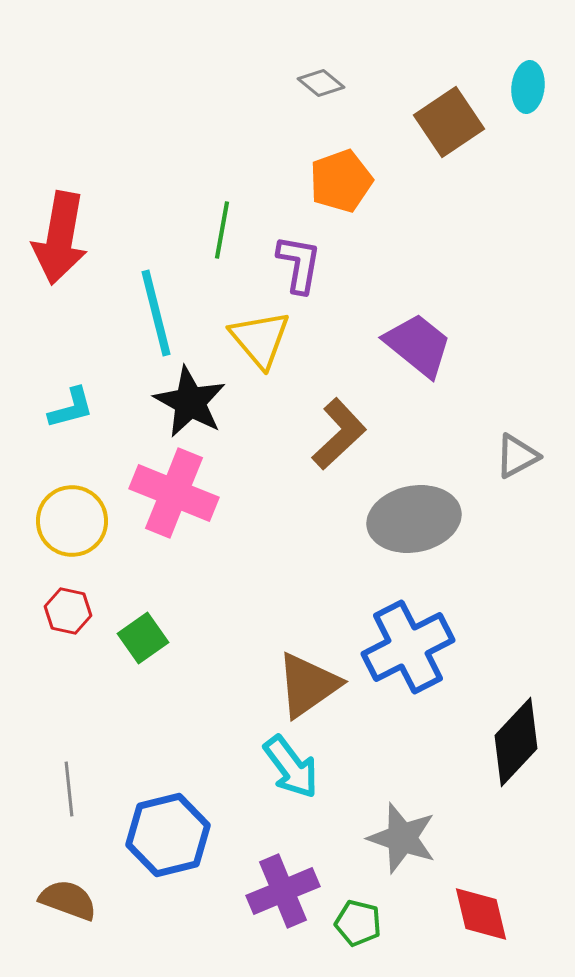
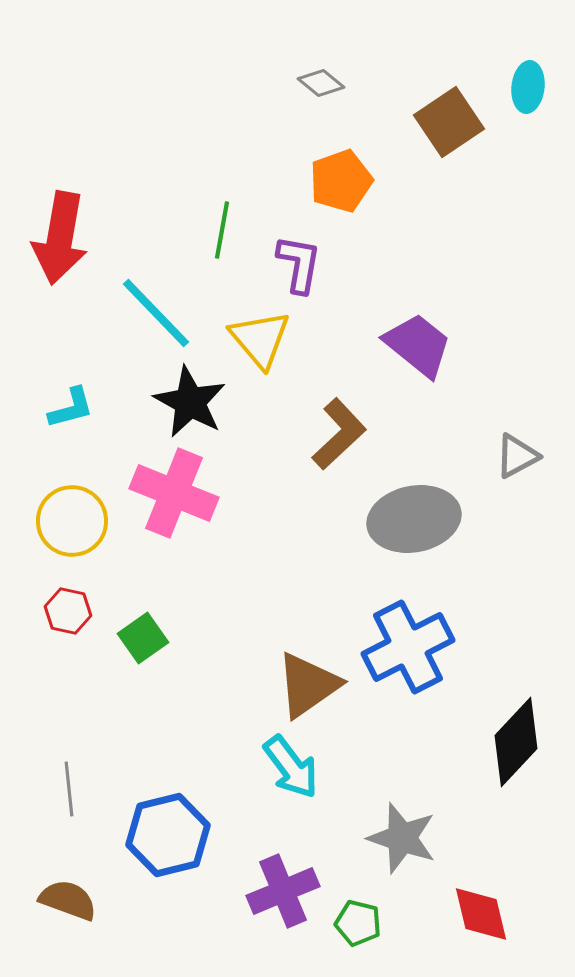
cyan line: rotated 30 degrees counterclockwise
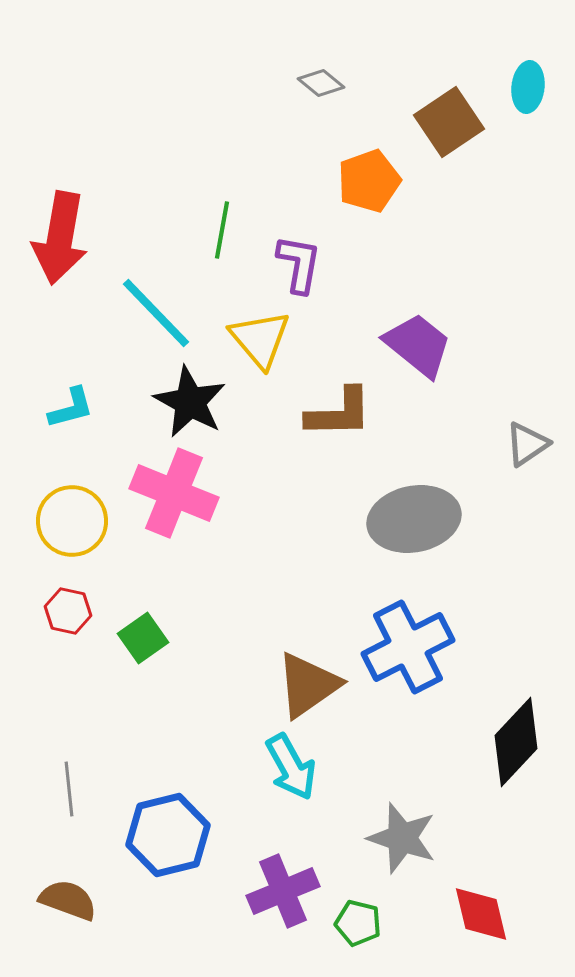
orange pentagon: moved 28 px right
brown L-shape: moved 21 px up; rotated 42 degrees clockwise
gray triangle: moved 10 px right, 12 px up; rotated 6 degrees counterclockwise
cyan arrow: rotated 8 degrees clockwise
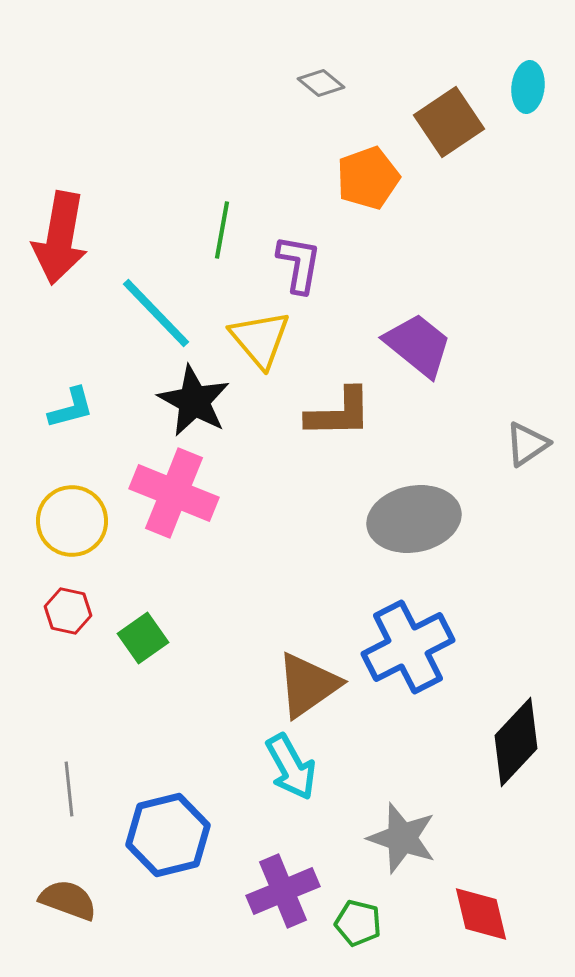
orange pentagon: moved 1 px left, 3 px up
black star: moved 4 px right, 1 px up
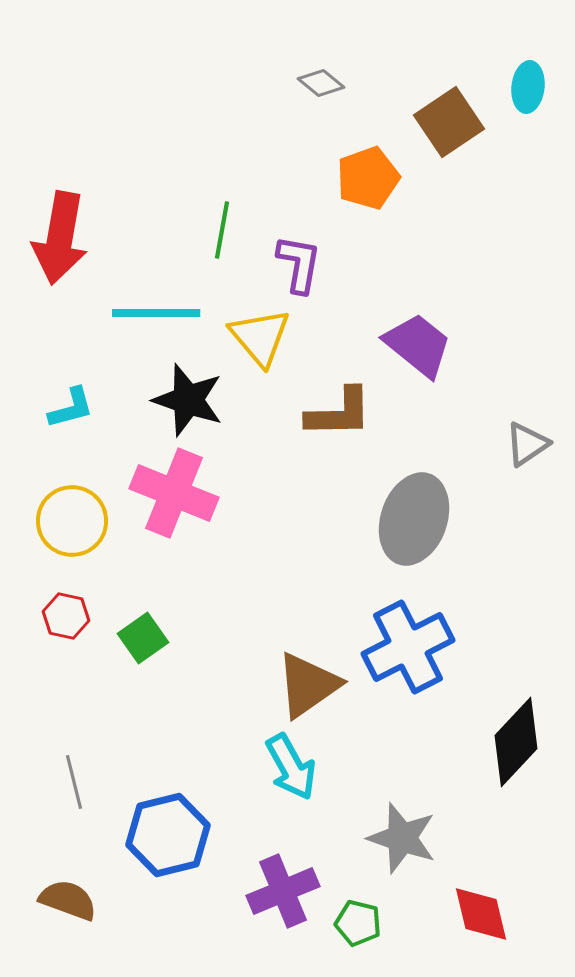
cyan line: rotated 46 degrees counterclockwise
yellow triangle: moved 2 px up
black star: moved 6 px left, 1 px up; rotated 10 degrees counterclockwise
gray ellipse: rotated 60 degrees counterclockwise
red hexagon: moved 2 px left, 5 px down
gray line: moved 5 px right, 7 px up; rotated 8 degrees counterclockwise
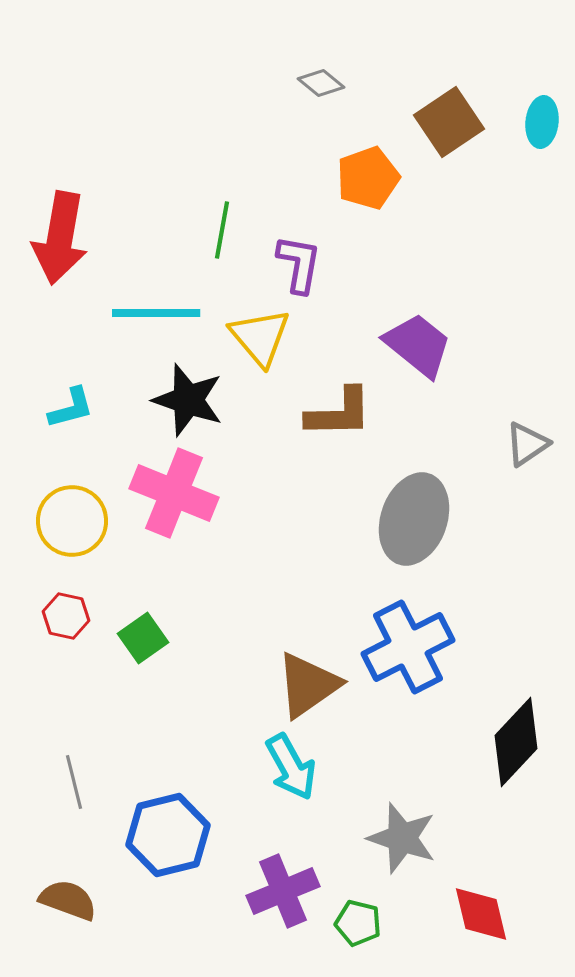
cyan ellipse: moved 14 px right, 35 px down
